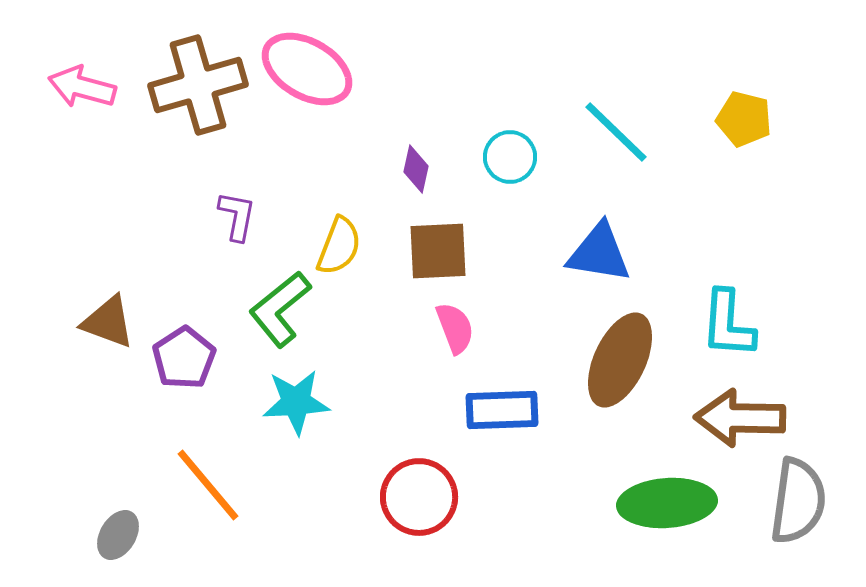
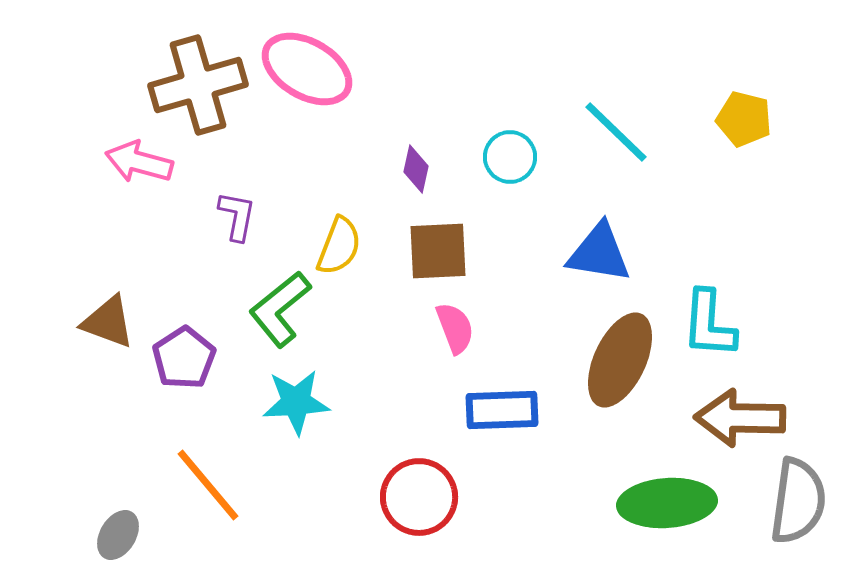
pink arrow: moved 57 px right, 75 px down
cyan L-shape: moved 19 px left
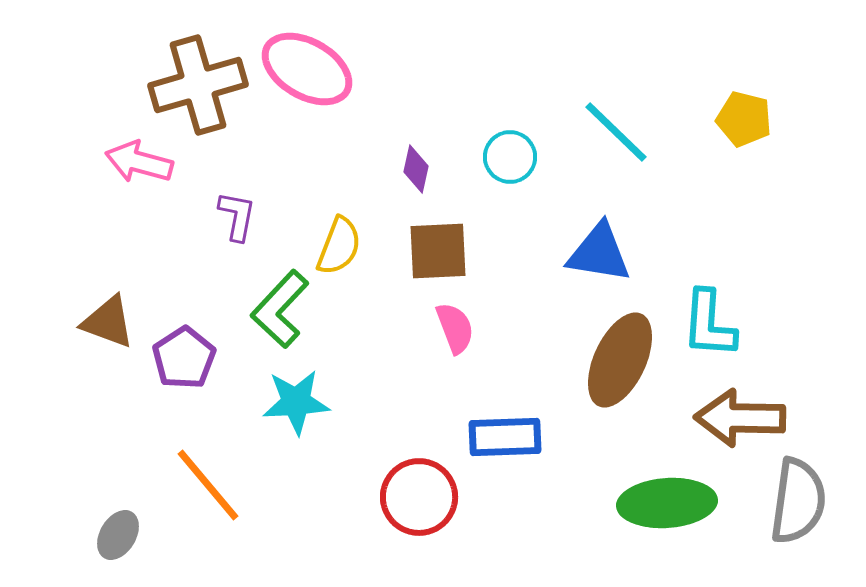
green L-shape: rotated 8 degrees counterclockwise
blue rectangle: moved 3 px right, 27 px down
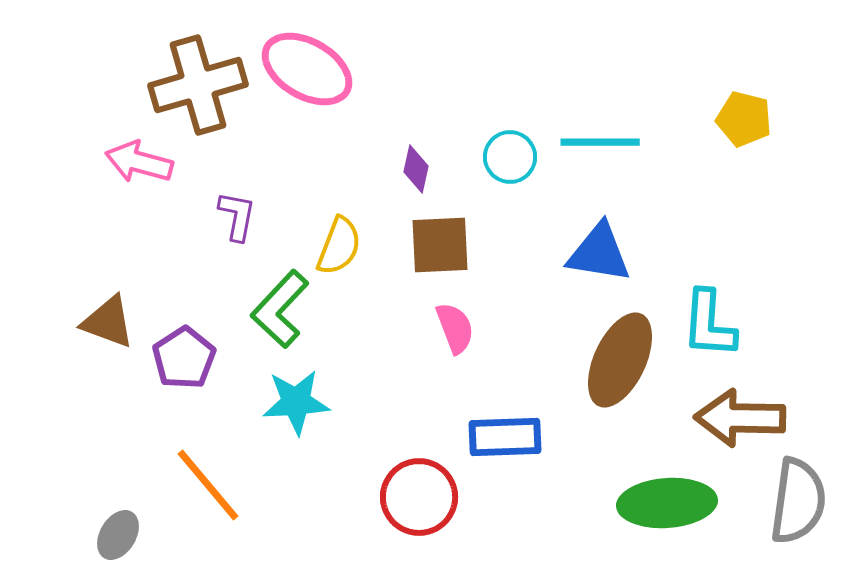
cyan line: moved 16 px left, 10 px down; rotated 44 degrees counterclockwise
brown square: moved 2 px right, 6 px up
